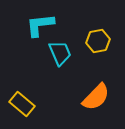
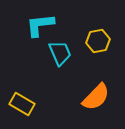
yellow rectangle: rotated 10 degrees counterclockwise
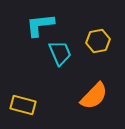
orange semicircle: moved 2 px left, 1 px up
yellow rectangle: moved 1 px right, 1 px down; rotated 15 degrees counterclockwise
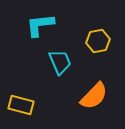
cyan trapezoid: moved 9 px down
yellow rectangle: moved 2 px left
